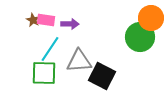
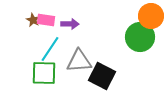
orange circle: moved 2 px up
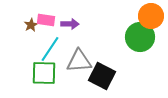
brown star: moved 2 px left, 5 px down; rotated 16 degrees clockwise
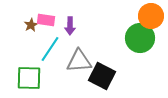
purple arrow: moved 2 px down; rotated 90 degrees clockwise
green circle: moved 1 px down
green square: moved 15 px left, 5 px down
